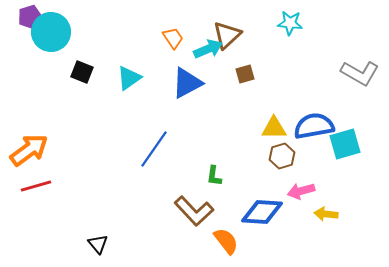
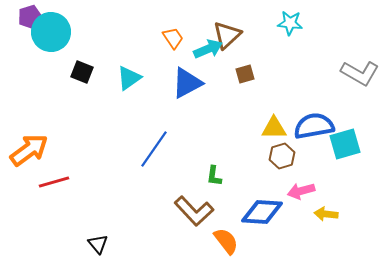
red line: moved 18 px right, 4 px up
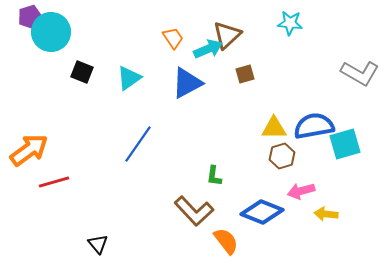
blue line: moved 16 px left, 5 px up
blue diamond: rotated 18 degrees clockwise
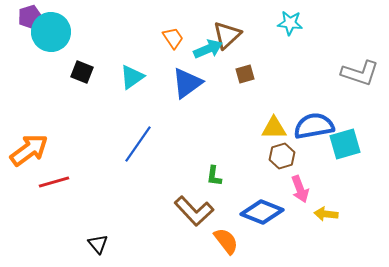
gray L-shape: rotated 12 degrees counterclockwise
cyan triangle: moved 3 px right, 1 px up
blue triangle: rotated 8 degrees counterclockwise
pink arrow: moved 1 px left, 2 px up; rotated 96 degrees counterclockwise
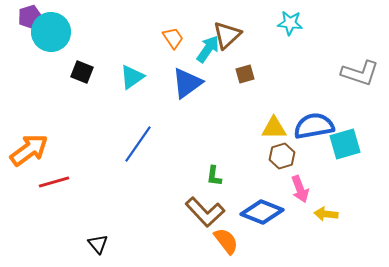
cyan arrow: rotated 32 degrees counterclockwise
brown L-shape: moved 11 px right, 1 px down
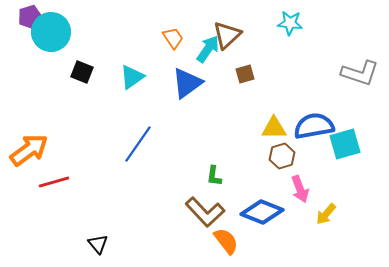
yellow arrow: rotated 55 degrees counterclockwise
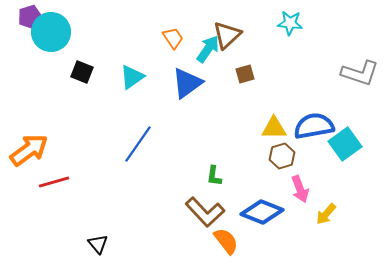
cyan square: rotated 20 degrees counterclockwise
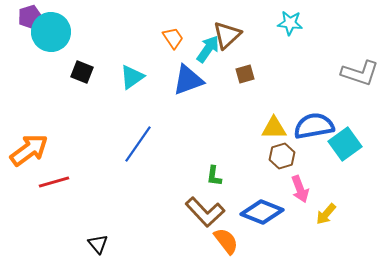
blue triangle: moved 1 px right, 3 px up; rotated 16 degrees clockwise
